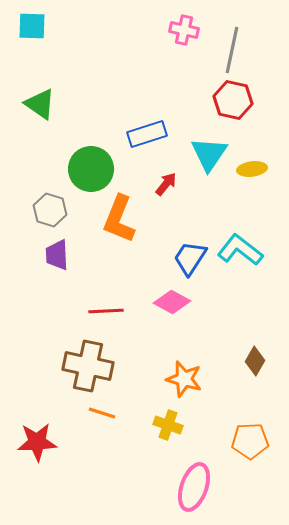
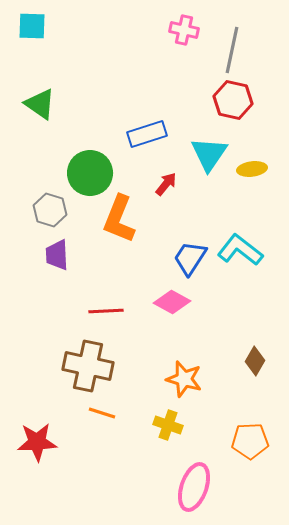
green circle: moved 1 px left, 4 px down
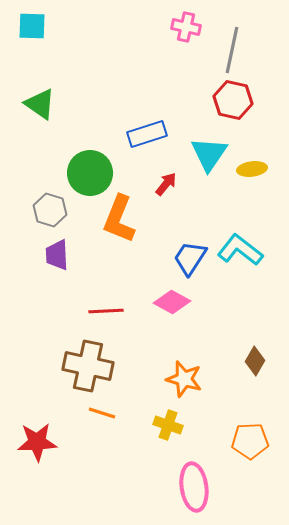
pink cross: moved 2 px right, 3 px up
pink ellipse: rotated 27 degrees counterclockwise
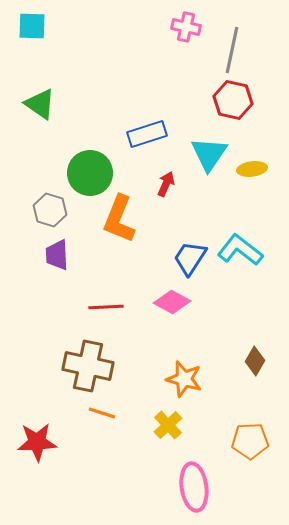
red arrow: rotated 15 degrees counterclockwise
red line: moved 4 px up
yellow cross: rotated 28 degrees clockwise
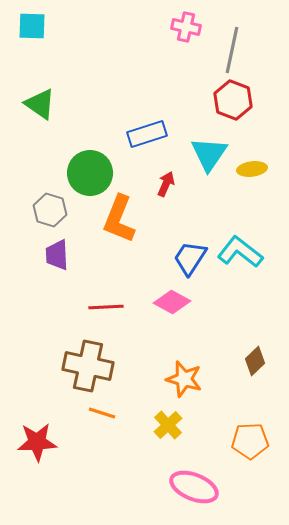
red hexagon: rotated 9 degrees clockwise
cyan L-shape: moved 2 px down
brown diamond: rotated 16 degrees clockwise
pink ellipse: rotated 60 degrees counterclockwise
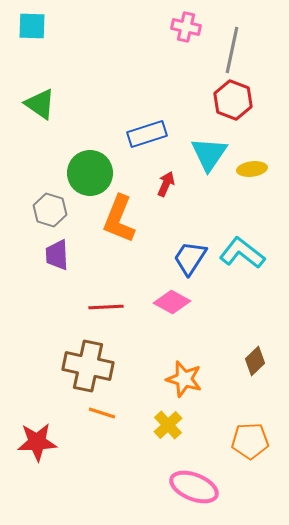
cyan L-shape: moved 2 px right, 1 px down
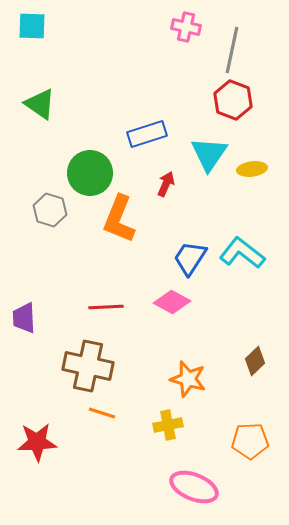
purple trapezoid: moved 33 px left, 63 px down
orange star: moved 4 px right
yellow cross: rotated 32 degrees clockwise
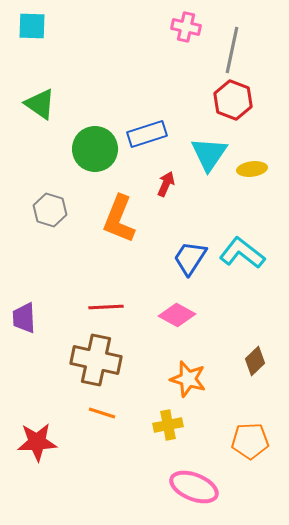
green circle: moved 5 px right, 24 px up
pink diamond: moved 5 px right, 13 px down
brown cross: moved 8 px right, 6 px up
